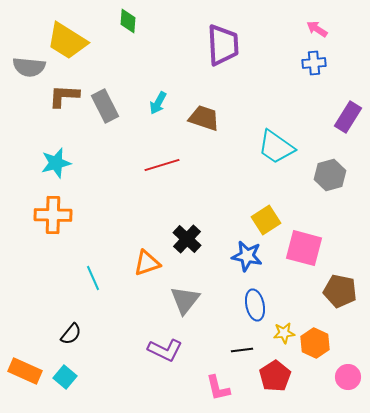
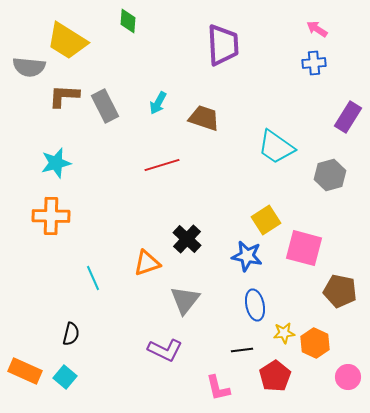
orange cross: moved 2 px left, 1 px down
black semicircle: rotated 25 degrees counterclockwise
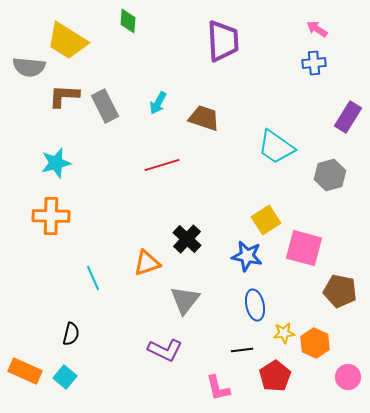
purple trapezoid: moved 4 px up
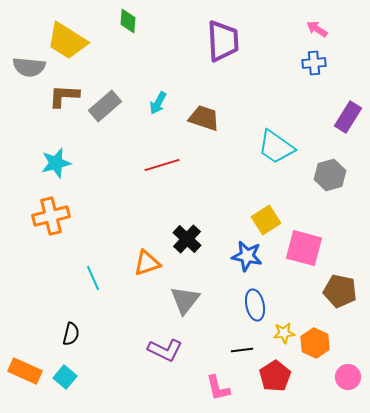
gray rectangle: rotated 76 degrees clockwise
orange cross: rotated 15 degrees counterclockwise
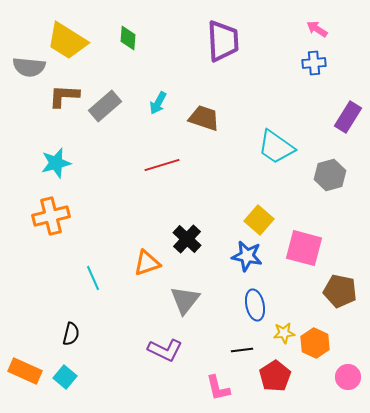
green diamond: moved 17 px down
yellow square: moved 7 px left; rotated 16 degrees counterclockwise
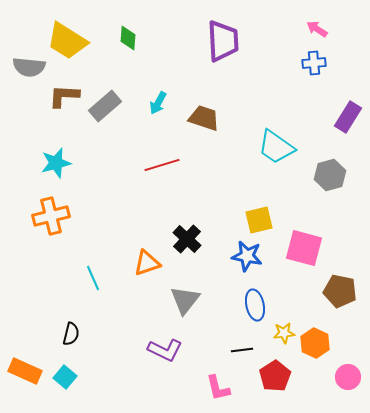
yellow square: rotated 36 degrees clockwise
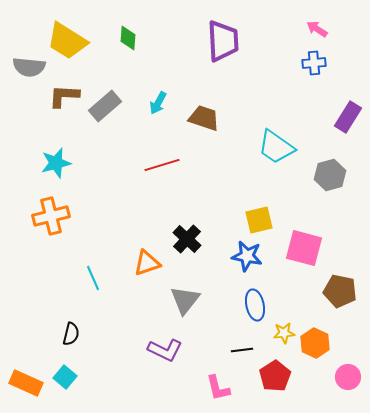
orange rectangle: moved 1 px right, 12 px down
